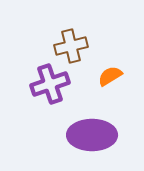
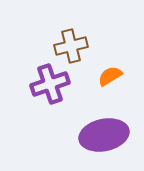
purple ellipse: moved 12 px right; rotated 12 degrees counterclockwise
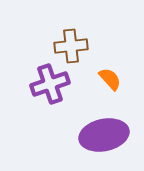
brown cross: rotated 8 degrees clockwise
orange semicircle: moved 3 px down; rotated 80 degrees clockwise
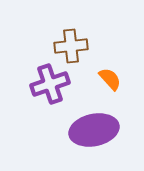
purple ellipse: moved 10 px left, 5 px up
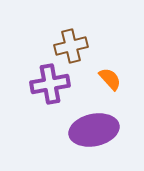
brown cross: rotated 8 degrees counterclockwise
purple cross: rotated 9 degrees clockwise
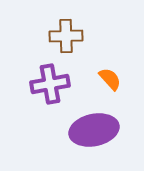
brown cross: moved 5 px left, 10 px up; rotated 12 degrees clockwise
